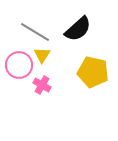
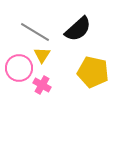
pink circle: moved 3 px down
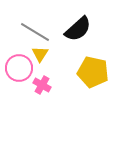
yellow triangle: moved 2 px left, 1 px up
